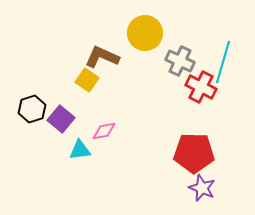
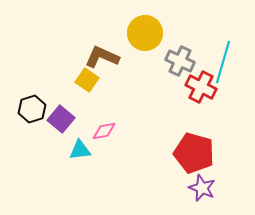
red pentagon: rotated 15 degrees clockwise
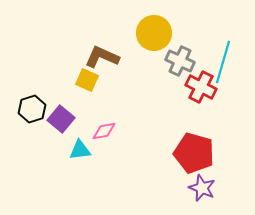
yellow circle: moved 9 px right
yellow square: rotated 10 degrees counterclockwise
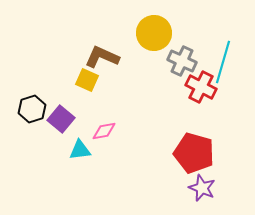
gray cross: moved 2 px right
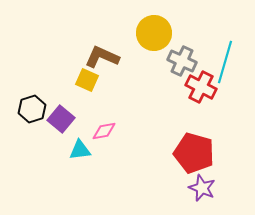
cyan line: moved 2 px right
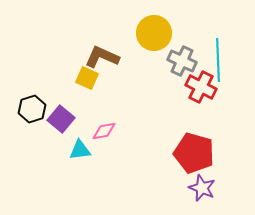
cyan line: moved 7 px left, 2 px up; rotated 18 degrees counterclockwise
yellow square: moved 2 px up
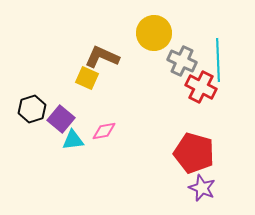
cyan triangle: moved 7 px left, 10 px up
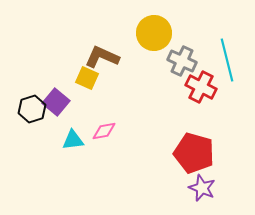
cyan line: moved 9 px right; rotated 12 degrees counterclockwise
purple square: moved 5 px left, 17 px up
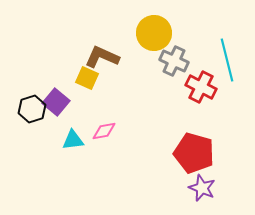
gray cross: moved 8 px left
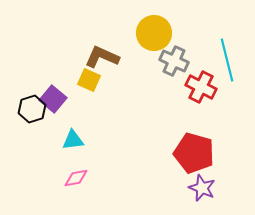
yellow square: moved 2 px right, 2 px down
purple square: moved 3 px left, 3 px up
pink diamond: moved 28 px left, 47 px down
